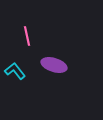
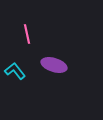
pink line: moved 2 px up
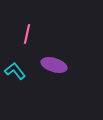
pink line: rotated 24 degrees clockwise
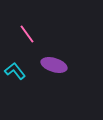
pink line: rotated 48 degrees counterclockwise
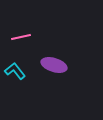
pink line: moved 6 px left, 3 px down; rotated 66 degrees counterclockwise
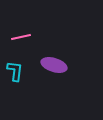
cyan L-shape: rotated 45 degrees clockwise
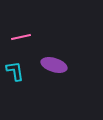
cyan L-shape: rotated 15 degrees counterclockwise
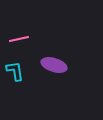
pink line: moved 2 px left, 2 px down
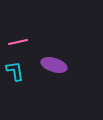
pink line: moved 1 px left, 3 px down
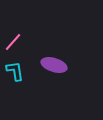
pink line: moved 5 px left; rotated 36 degrees counterclockwise
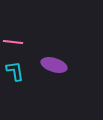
pink line: rotated 54 degrees clockwise
